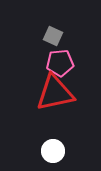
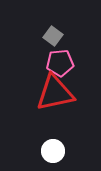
gray square: rotated 12 degrees clockwise
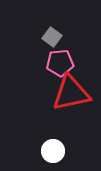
gray square: moved 1 px left, 1 px down
red triangle: moved 16 px right
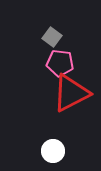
pink pentagon: rotated 12 degrees clockwise
red triangle: rotated 15 degrees counterclockwise
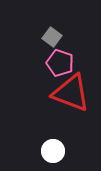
pink pentagon: rotated 12 degrees clockwise
red triangle: rotated 48 degrees clockwise
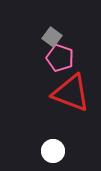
pink pentagon: moved 5 px up
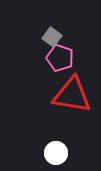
red triangle: moved 1 px right, 2 px down; rotated 12 degrees counterclockwise
white circle: moved 3 px right, 2 px down
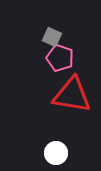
gray square: rotated 12 degrees counterclockwise
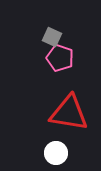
red triangle: moved 3 px left, 18 px down
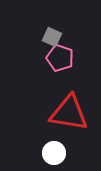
white circle: moved 2 px left
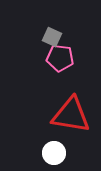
pink pentagon: rotated 12 degrees counterclockwise
red triangle: moved 2 px right, 2 px down
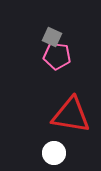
pink pentagon: moved 3 px left, 2 px up
